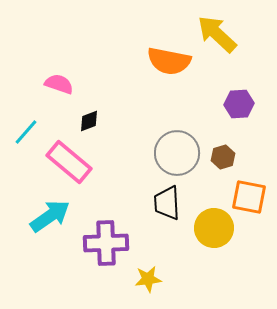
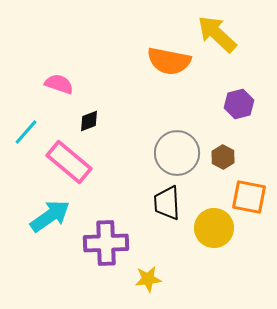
purple hexagon: rotated 12 degrees counterclockwise
brown hexagon: rotated 15 degrees counterclockwise
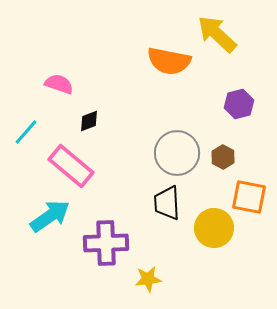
pink rectangle: moved 2 px right, 4 px down
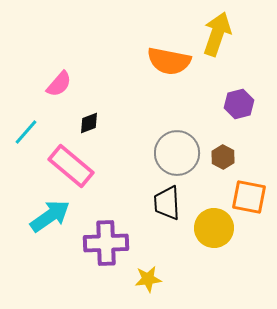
yellow arrow: rotated 66 degrees clockwise
pink semicircle: rotated 112 degrees clockwise
black diamond: moved 2 px down
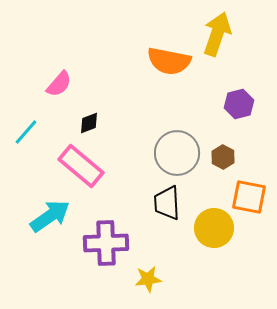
pink rectangle: moved 10 px right
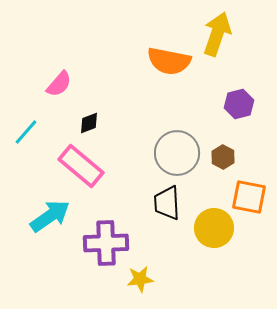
yellow star: moved 8 px left
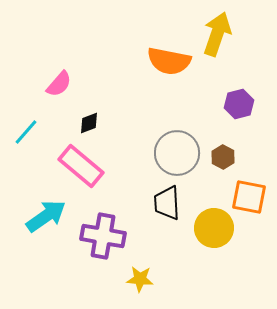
cyan arrow: moved 4 px left
purple cross: moved 3 px left, 7 px up; rotated 12 degrees clockwise
yellow star: rotated 12 degrees clockwise
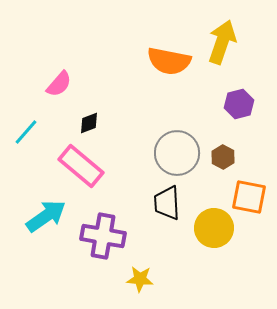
yellow arrow: moved 5 px right, 8 px down
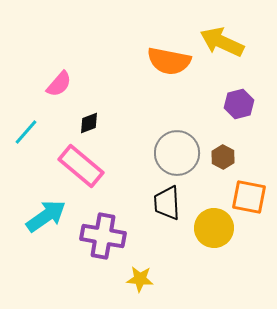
yellow arrow: rotated 84 degrees counterclockwise
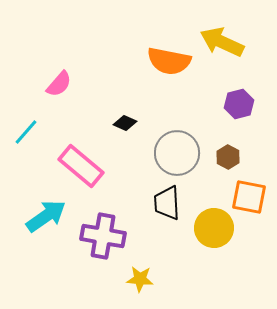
black diamond: moved 36 px right; rotated 45 degrees clockwise
brown hexagon: moved 5 px right
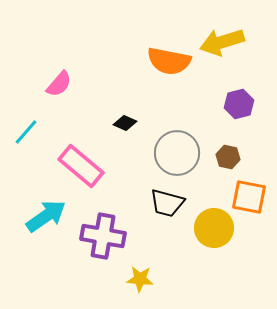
yellow arrow: rotated 42 degrees counterclockwise
brown hexagon: rotated 15 degrees counterclockwise
black trapezoid: rotated 72 degrees counterclockwise
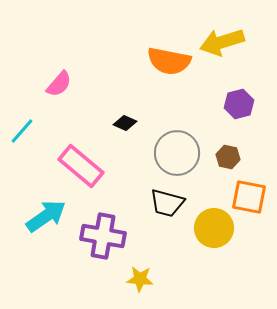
cyan line: moved 4 px left, 1 px up
